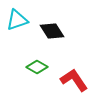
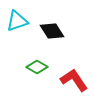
cyan triangle: moved 1 px down
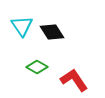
cyan triangle: moved 5 px right, 5 px down; rotated 45 degrees counterclockwise
black diamond: moved 1 px down
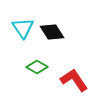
cyan triangle: moved 1 px right, 2 px down
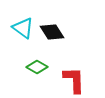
cyan triangle: rotated 20 degrees counterclockwise
red L-shape: rotated 32 degrees clockwise
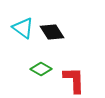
green diamond: moved 4 px right, 2 px down
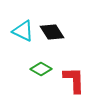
cyan triangle: moved 3 px down; rotated 10 degrees counterclockwise
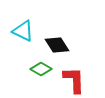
black diamond: moved 5 px right, 13 px down
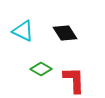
black diamond: moved 8 px right, 12 px up
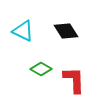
black diamond: moved 1 px right, 2 px up
